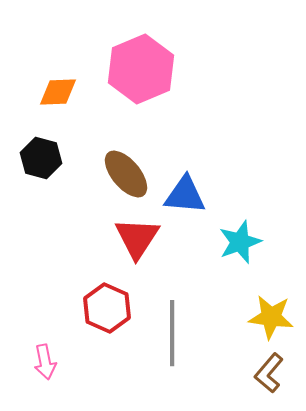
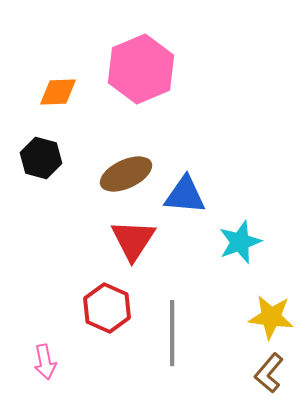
brown ellipse: rotated 75 degrees counterclockwise
red triangle: moved 4 px left, 2 px down
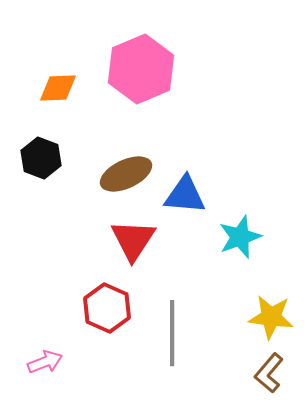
orange diamond: moved 4 px up
black hexagon: rotated 6 degrees clockwise
cyan star: moved 5 px up
pink arrow: rotated 100 degrees counterclockwise
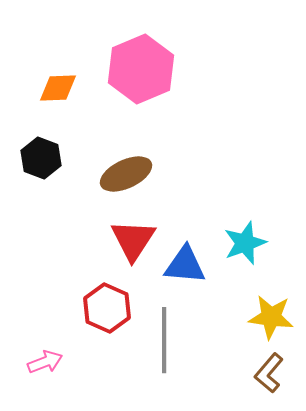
blue triangle: moved 70 px down
cyan star: moved 5 px right, 6 px down
gray line: moved 8 px left, 7 px down
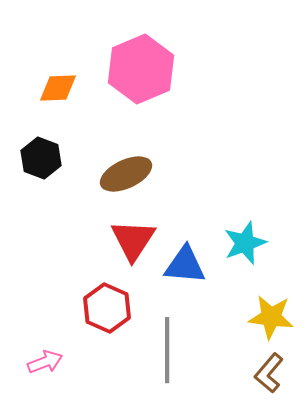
gray line: moved 3 px right, 10 px down
